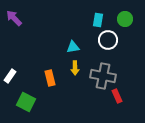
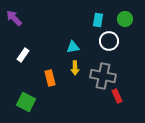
white circle: moved 1 px right, 1 px down
white rectangle: moved 13 px right, 21 px up
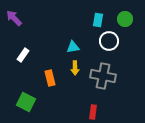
red rectangle: moved 24 px left, 16 px down; rotated 32 degrees clockwise
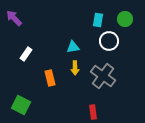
white rectangle: moved 3 px right, 1 px up
gray cross: rotated 25 degrees clockwise
green square: moved 5 px left, 3 px down
red rectangle: rotated 16 degrees counterclockwise
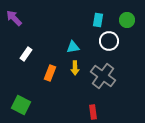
green circle: moved 2 px right, 1 px down
orange rectangle: moved 5 px up; rotated 35 degrees clockwise
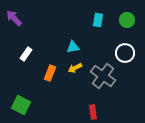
white circle: moved 16 px right, 12 px down
yellow arrow: rotated 64 degrees clockwise
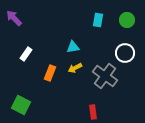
gray cross: moved 2 px right
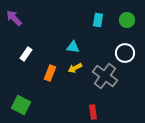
cyan triangle: rotated 16 degrees clockwise
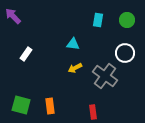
purple arrow: moved 1 px left, 2 px up
cyan triangle: moved 3 px up
orange rectangle: moved 33 px down; rotated 28 degrees counterclockwise
green square: rotated 12 degrees counterclockwise
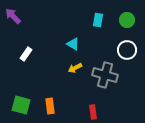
cyan triangle: rotated 24 degrees clockwise
white circle: moved 2 px right, 3 px up
gray cross: moved 1 px up; rotated 20 degrees counterclockwise
